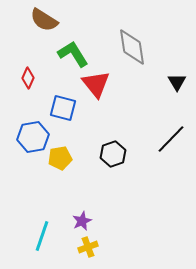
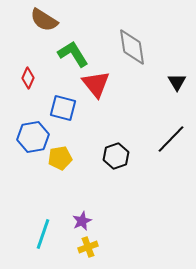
black hexagon: moved 3 px right, 2 px down
cyan line: moved 1 px right, 2 px up
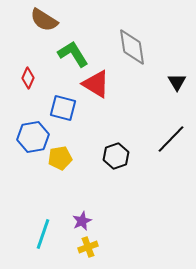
red triangle: rotated 20 degrees counterclockwise
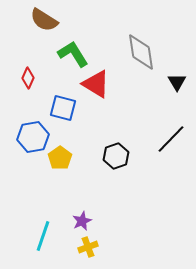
gray diamond: moved 9 px right, 5 px down
yellow pentagon: rotated 25 degrees counterclockwise
cyan line: moved 2 px down
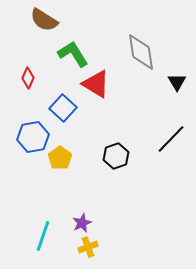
blue square: rotated 28 degrees clockwise
purple star: moved 2 px down
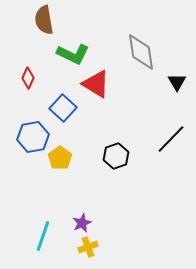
brown semicircle: rotated 48 degrees clockwise
green L-shape: rotated 148 degrees clockwise
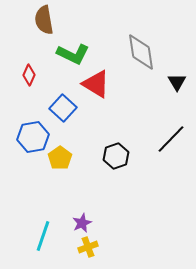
red diamond: moved 1 px right, 3 px up
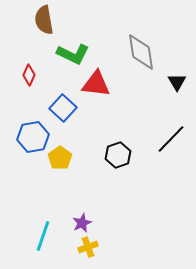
red triangle: rotated 24 degrees counterclockwise
black hexagon: moved 2 px right, 1 px up
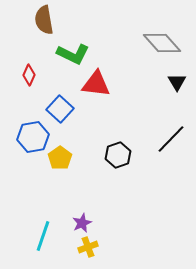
gray diamond: moved 21 px right, 9 px up; rotated 33 degrees counterclockwise
blue square: moved 3 px left, 1 px down
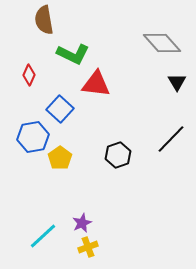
cyan line: rotated 28 degrees clockwise
